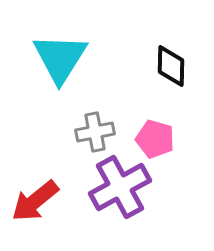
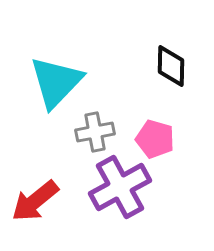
cyan triangle: moved 4 px left, 24 px down; rotated 12 degrees clockwise
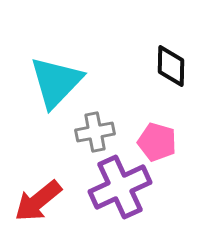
pink pentagon: moved 2 px right, 3 px down
purple cross: rotated 4 degrees clockwise
red arrow: moved 3 px right
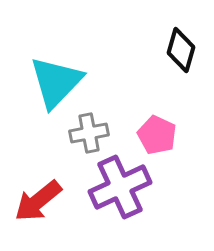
black diamond: moved 10 px right, 16 px up; rotated 15 degrees clockwise
gray cross: moved 6 px left, 1 px down
pink pentagon: moved 7 px up; rotated 9 degrees clockwise
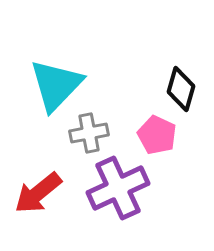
black diamond: moved 39 px down
cyan triangle: moved 3 px down
purple cross: moved 2 px left, 1 px down
red arrow: moved 8 px up
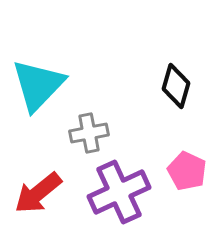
cyan triangle: moved 18 px left
black diamond: moved 5 px left, 3 px up
pink pentagon: moved 30 px right, 36 px down
purple cross: moved 1 px right, 4 px down
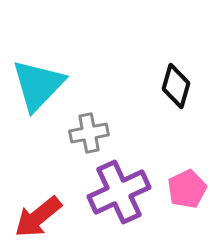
pink pentagon: moved 18 px down; rotated 21 degrees clockwise
red arrow: moved 24 px down
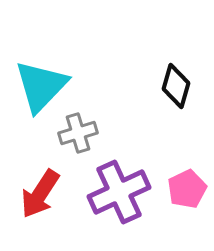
cyan triangle: moved 3 px right, 1 px down
gray cross: moved 11 px left; rotated 6 degrees counterclockwise
red arrow: moved 2 px right, 23 px up; rotated 18 degrees counterclockwise
